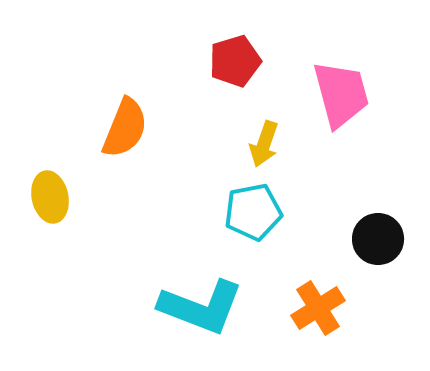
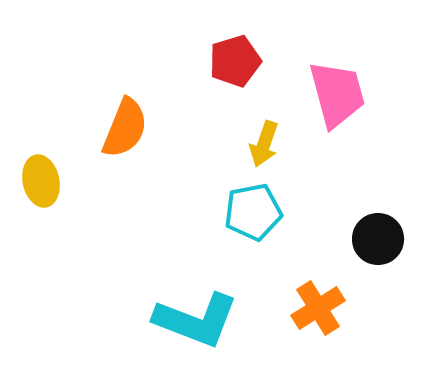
pink trapezoid: moved 4 px left
yellow ellipse: moved 9 px left, 16 px up
cyan L-shape: moved 5 px left, 13 px down
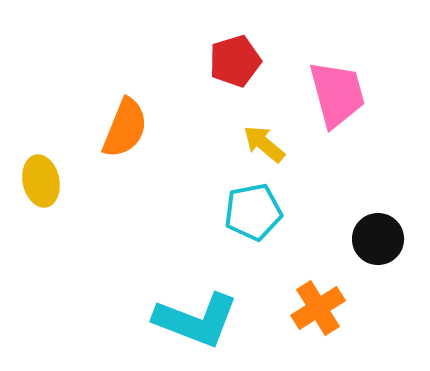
yellow arrow: rotated 111 degrees clockwise
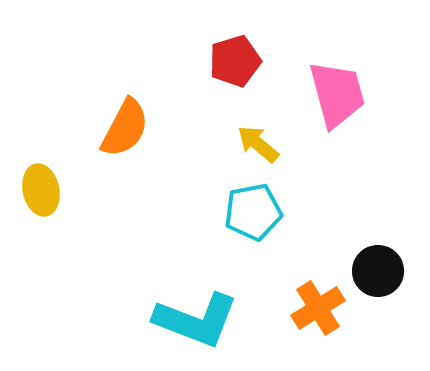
orange semicircle: rotated 6 degrees clockwise
yellow arrow: moved 6 px left
yellow ellipse: moved 9 px down
black circle: moved 32 px down
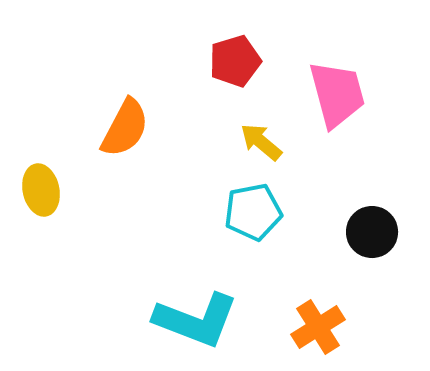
yellow arrow: moved 3 px right, 2 px up
black circle: moved 6 px left, 39 px up
orange cross: moved 19 px down
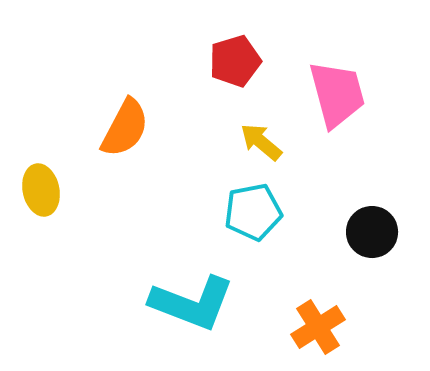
cyan L-shape: moved 4 px left, 17 px up
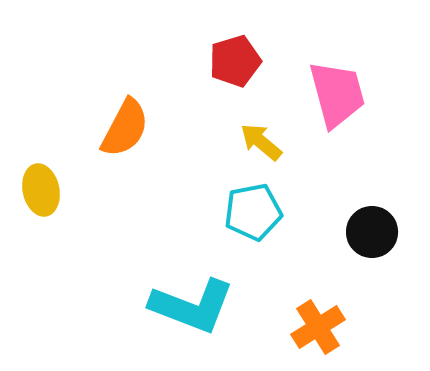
cyan L-shape: moved 3 px down
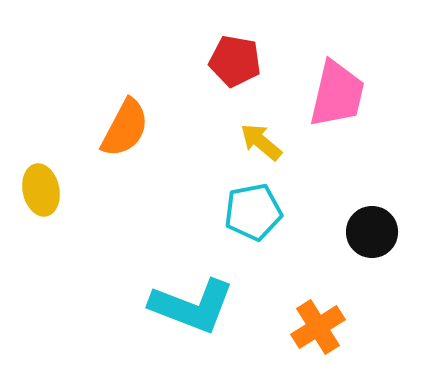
red pentagon: rotated 27 degrees clockwise
pink trapezoid: rotated 28 degrees clockwise
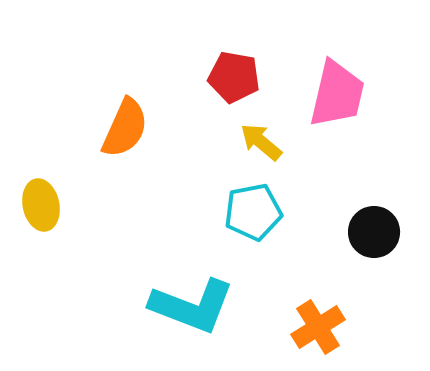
red pentagon: moved 1 px left, 16 px down
orange semicircle: rotated 4 degrees counterclockwise
yellow ellipse: moved 15 px down
black circle: moved 2 px right
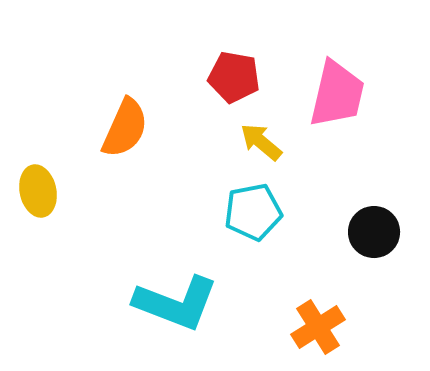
yellow ellipse: moved 3 px left, 14 px up
cyan L-shape: moved 16 px left, 3 px up
